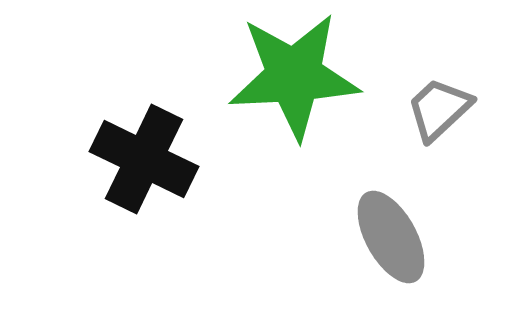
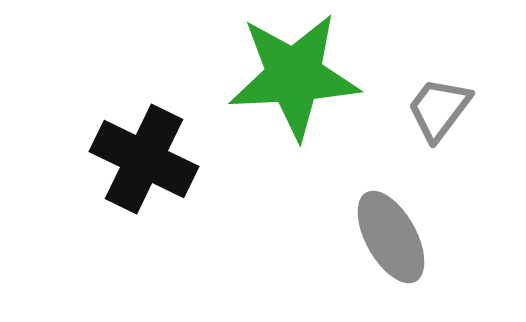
gray trapezoid: rotated 10 degrees counterclockwise
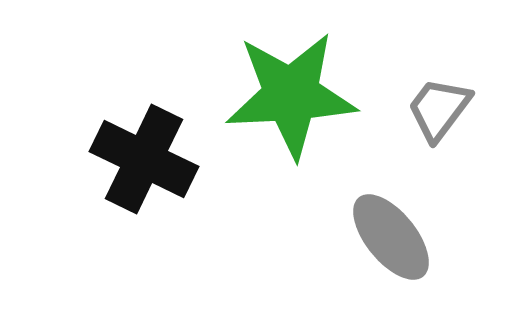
green star: moved 3 px left, 19 px down
gray ellipse: rotated 10 degrees counterclockwise
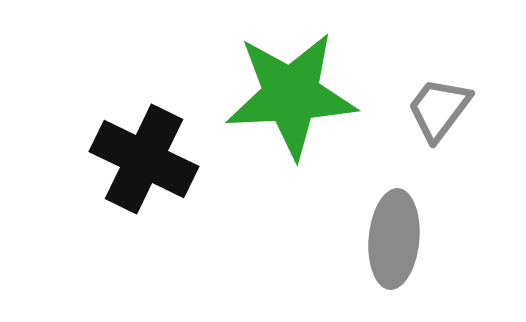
gray ellipse: moved 3 px right, 2 px down; rotated 44 degrees clockwise
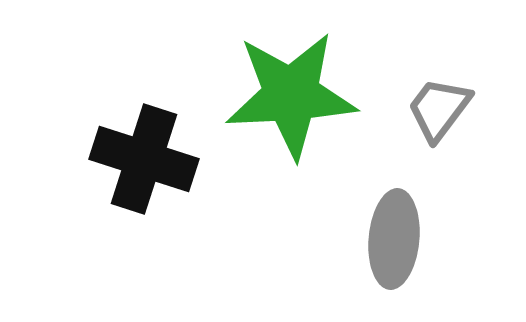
black cross: rotated 8 degrees counterclockwise
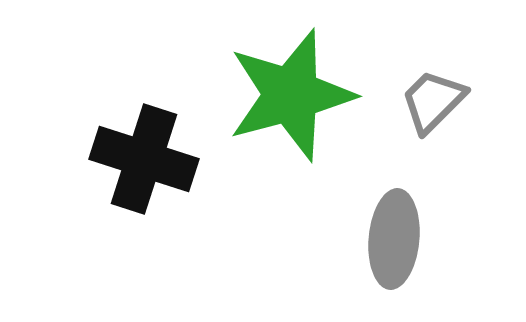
green star: rotated 12 degrees counterclockwise
gray trapezoid: moved 6 px left, 8 px up; rotated 8 degrees clockwise
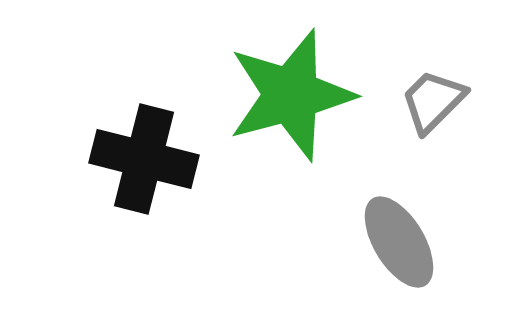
black cross: rotated 4 degrees counterclockwise
gray ellipse: moved 5 px right, 3 px down; rotated 36 degrees counterclockwise
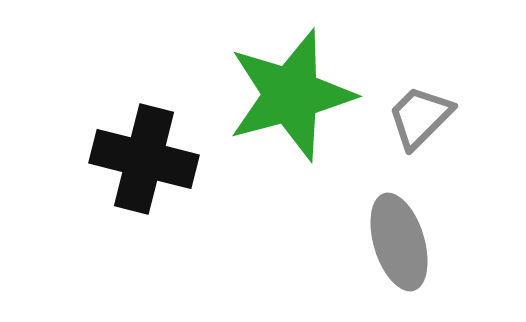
gray trapezoid: moved 13 px left, 16 px down
gray ellipse: rotated 14 degrees clockwise
